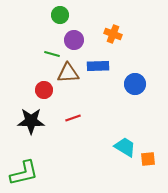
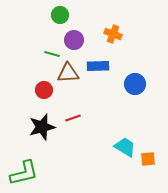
black star: moved 11 px right, 6 px down; rotated 16 degrees counterclockwise
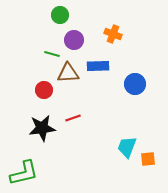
black star: moved 1 px down; rotated 8 degrees clockwise
cyan trapezoid: moved 2 px right; rotated 100 degrees counterclockwise
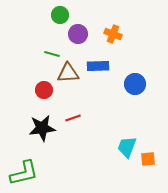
purple circle: moved 4 px right, 6 px up
